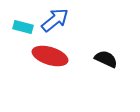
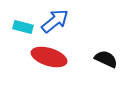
blue arrow: moved 1 px down
red ellipse: moved 1 px left, 1 px down
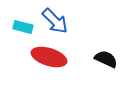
blue arrow: rotated 84 degrees clockwise
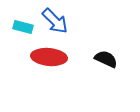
red ellipse: rotated 12 degrees counterclockwise
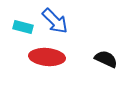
red ellipse: moved 2 px left
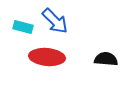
black semicircle: rotated 20 degrees counterclockwise
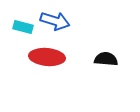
blue arrow: rotated 28 degrees counterclockwise
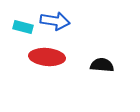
blue arrow: rotated 8 degrees counterclockwise
black semicircle: moved 4 px left, 6 px down
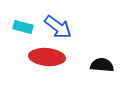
blue arrow: moved 3 px right, 6 px down; rotated 28 degrees clockwise
